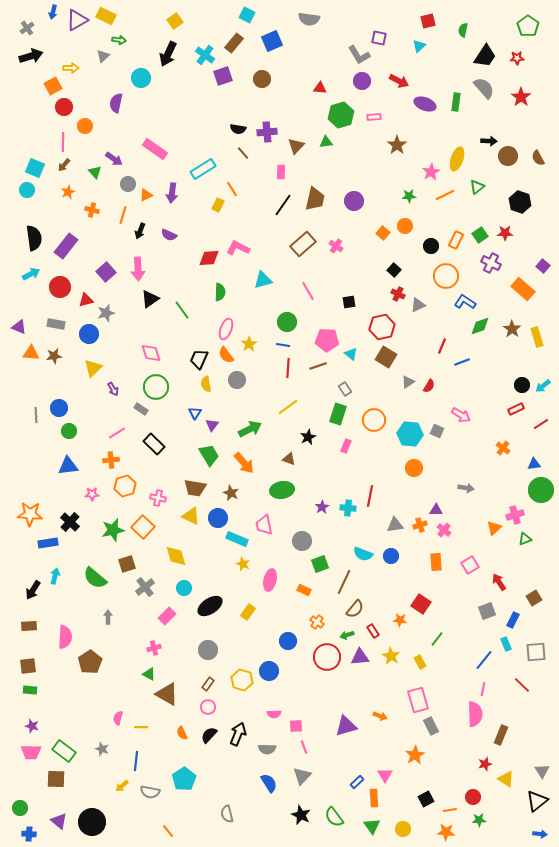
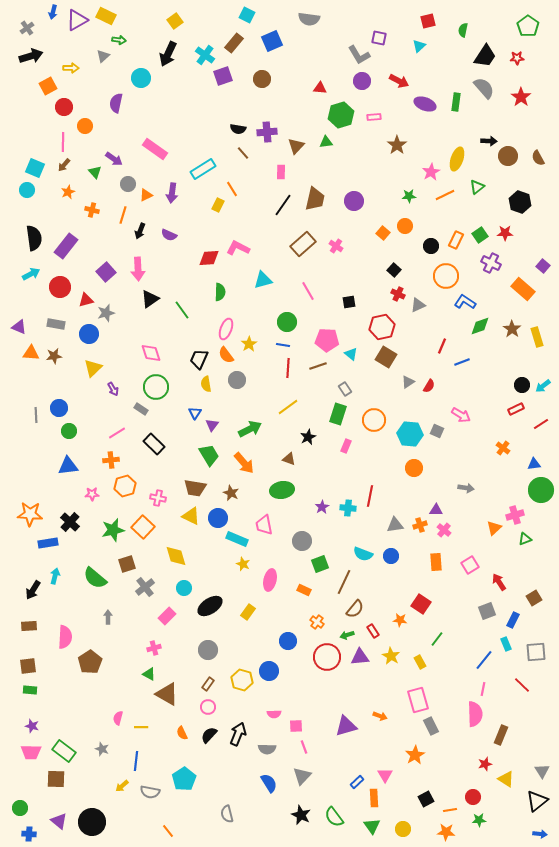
orange square at (53, 86): moved 5 px left
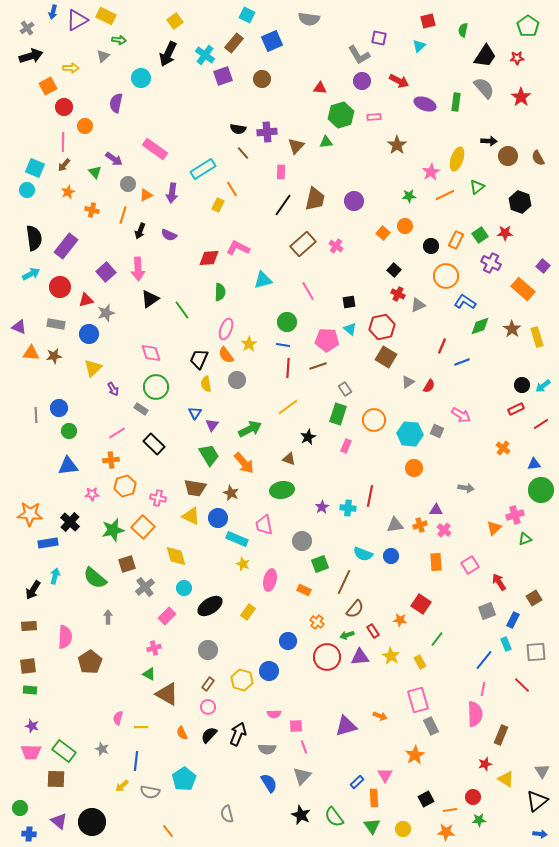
cyan triangle at (351, 354): moved 1 px left, 25 px up
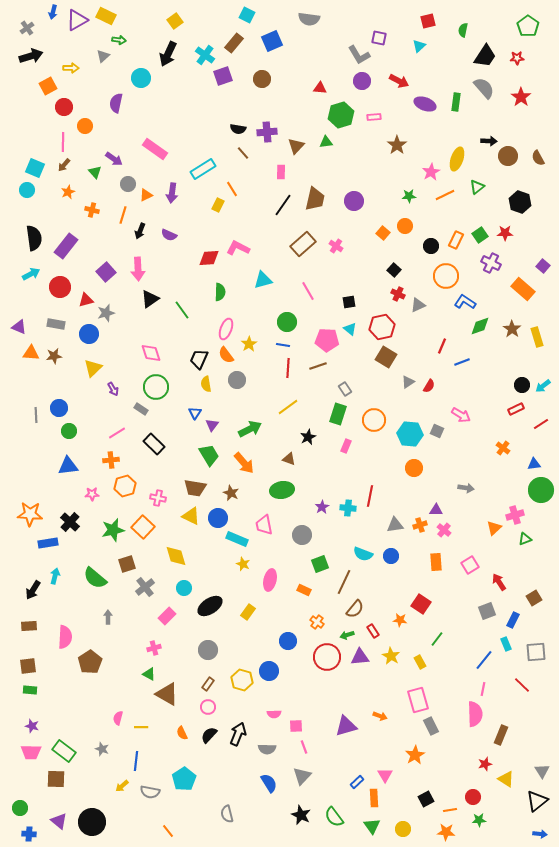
gray circle at (302, 541): moved 6 px up
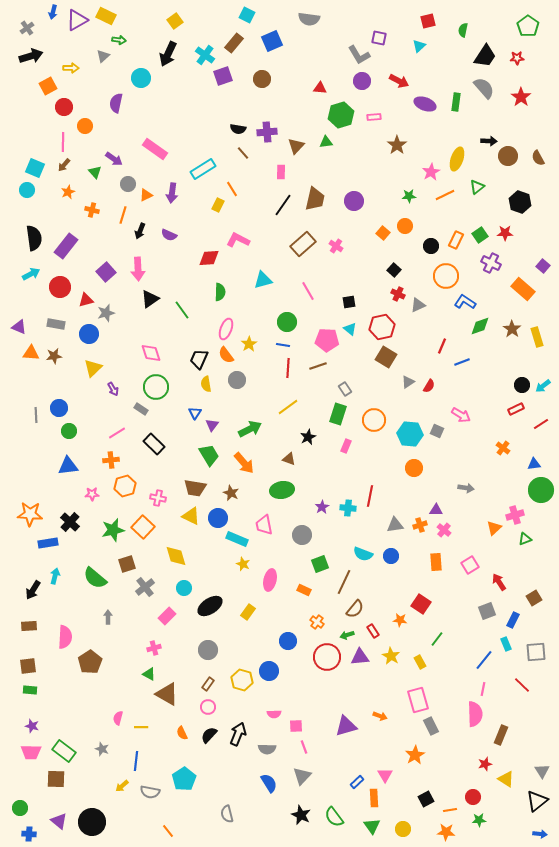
pink L-shape at (238, 248): moved 8 px up
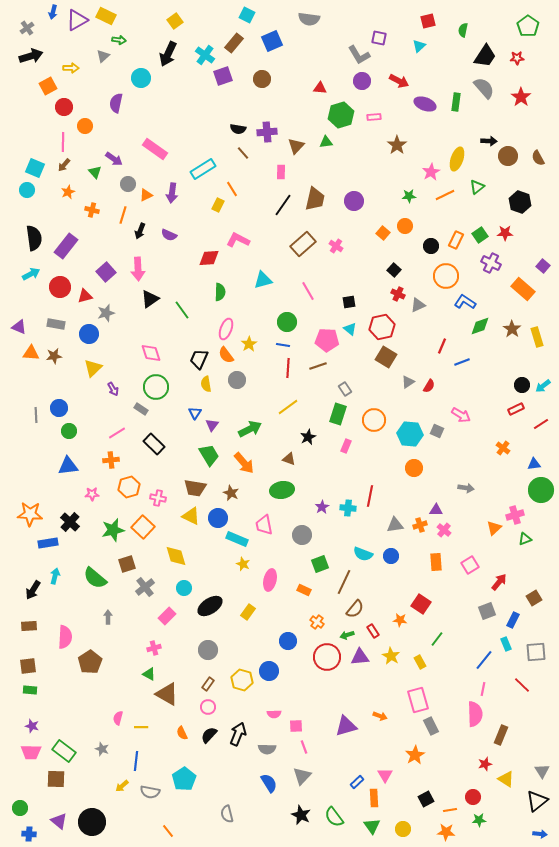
red triangle at (86, 300): moved 1 px left, 4 px up
orange hexagon at (125, 486): moved 4 px right, 1 px down
red arrow at (499, 582): rotated 72 degrees clockwise
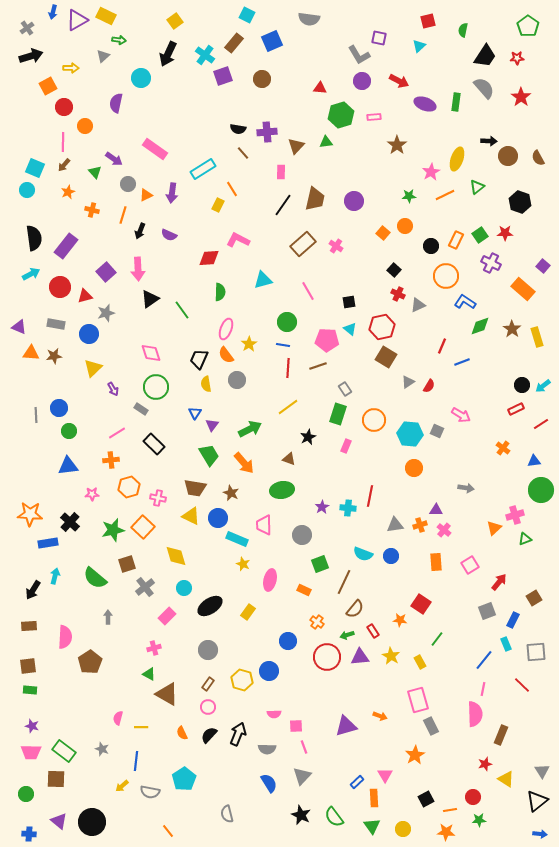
blue triangle at (534, 464): moved 3 px up
pink trapezoid at (264, 525): rotated 10 degrees clockwise
green circle at (20, 808): moved 6 px right, 14 px up
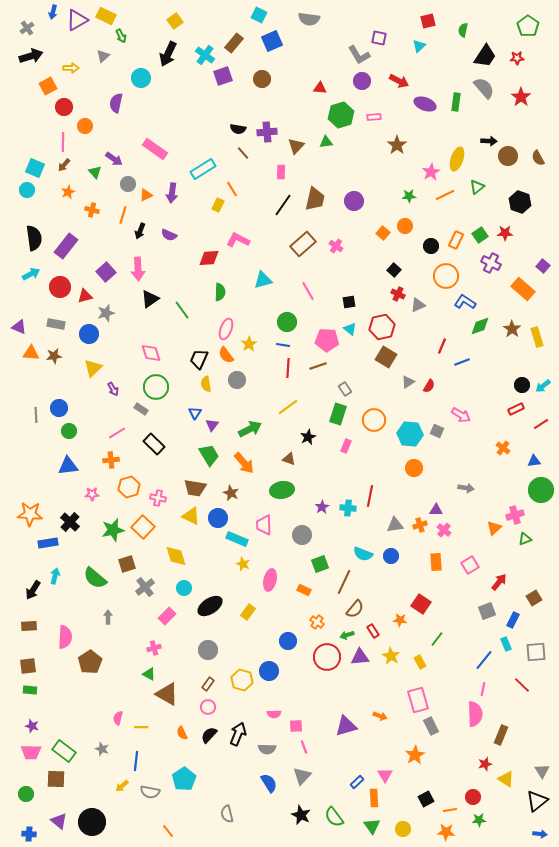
cyan square at (247, 15): moved 12 px right
green arrow at (119, 40): moved 2 px right, 4 px up; rotated 56 degrees clockwise
